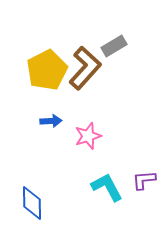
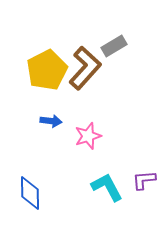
blue arrow: rotated 10 degrees clockwise
blue diamond: moved 2 px left, 10 px up
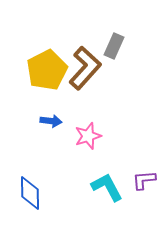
gray rectangle: rotated 35 degrees counterclockwise
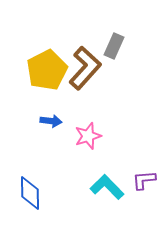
cyan L-shape: rotated 16 degrees counterclockwise
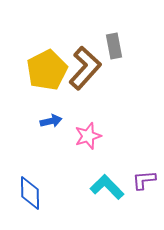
gray rectangle: rotated 35 degrees counterclockwise
blue arrow: rotated 20 degrees counterclockwise
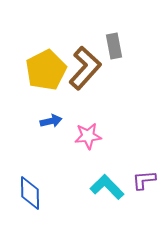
yellow pentagon: moved 1 px left
pink star: rotated 12 degrees clockwise
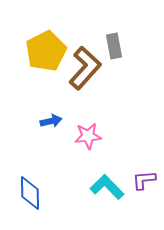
yellow pentagon: moved 19 px up
